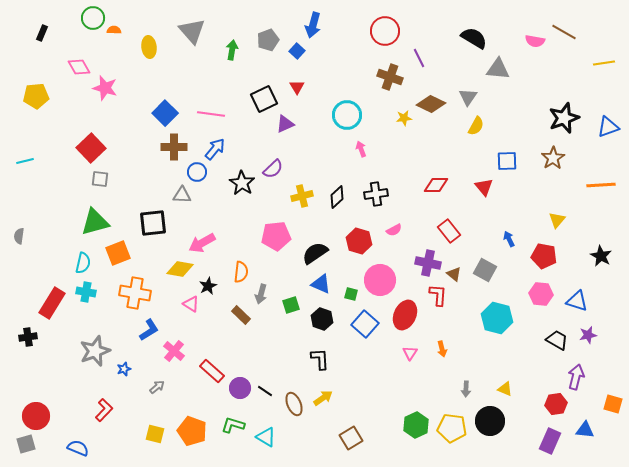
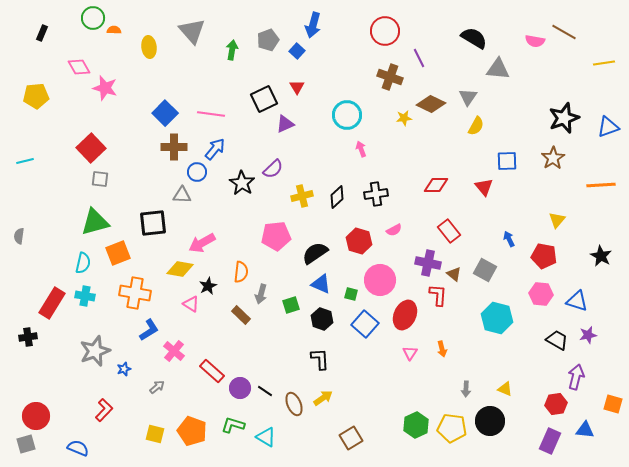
cyan cross at (86, 292): moved 1 px left, 4 px down
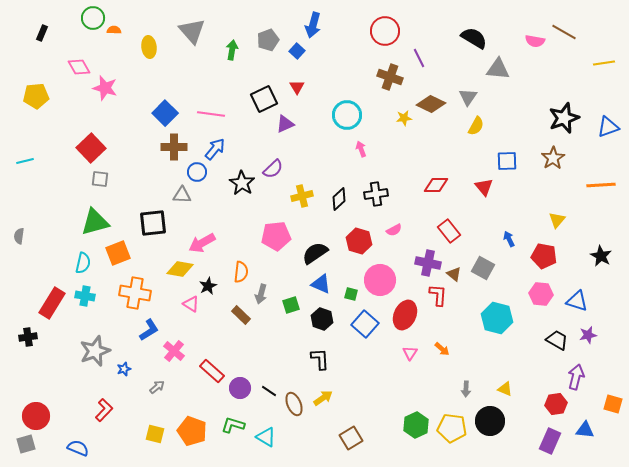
black diamond at (337, 197): moved 2 px right, 2 px down
gray square at (485, 270): moved 2 px left, 2 px up
orange arrow at (442, 349): rotated 35 degrees counterclockwise
black line at (265, 391): moved 4 px right
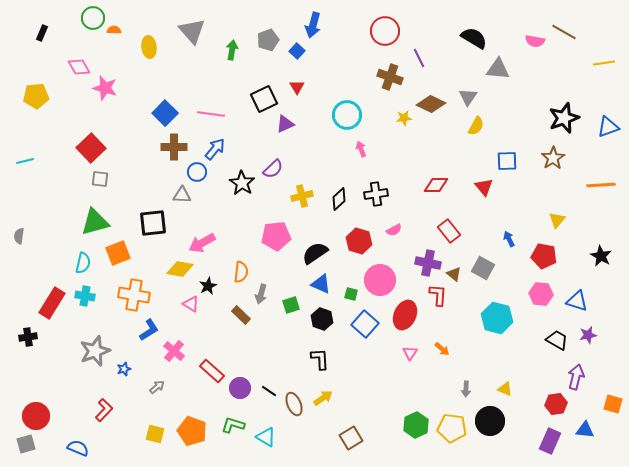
orange cross at (135, 293): moved 1 px left, 2 px down
